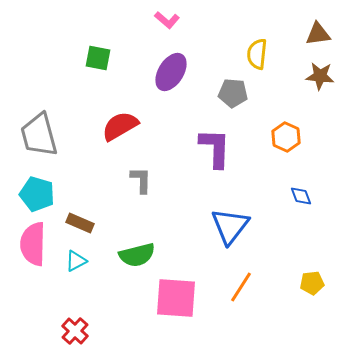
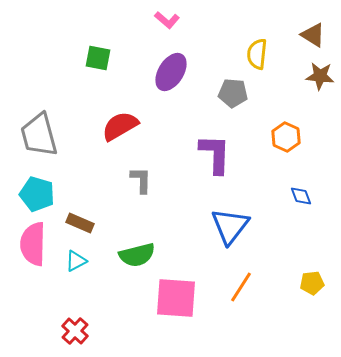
brown triangle: moved 5 px left, 1 px down; rotated 40 degrees clockwise
purple L-shape: moved 6 px down
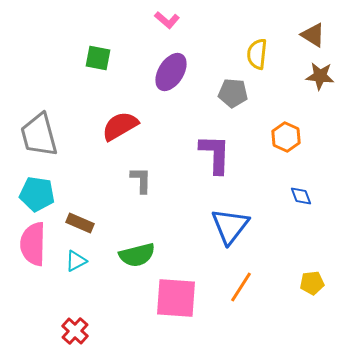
cyan pentagon: rotated 8 degrees counterclockwise
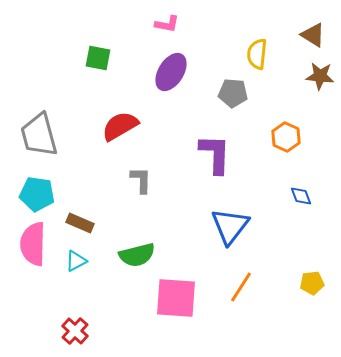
pink L-shape: moved 4 px down; rotated 30 degrees counterclockwise
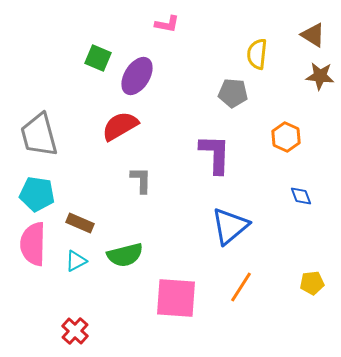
green square: rotated 12 degrees clockwise
purple ellipse: moved 34 px left, 4 px down
blue triangle: rotated 12 degrees clockwise
green semicircle: moved 12 px left
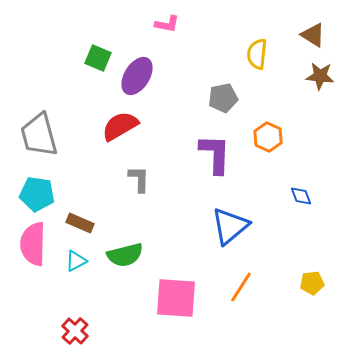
gray pentagon: moved 10 px left, 5 px down; rotated 16 degrees counterclockwise
orange hexagon: moved 18 px left
gray L-shape: moved 2 px left, 1 px up
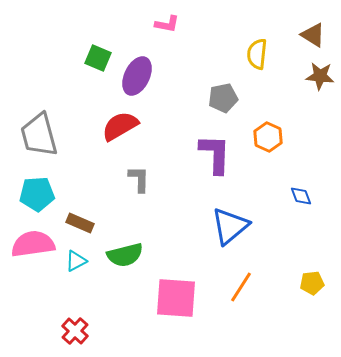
purple ellipse: rotated 6 degrees counterclockwise
cyan pentagon: rotated 12 degrees counterclockwise
pink semicircle: rotated 81 degrees clockwise
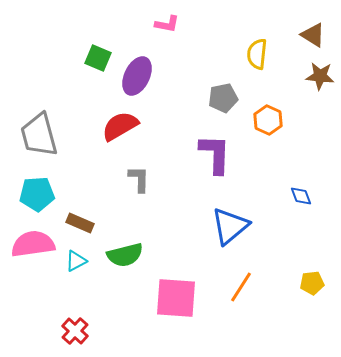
orange hexagon: moved 17 px up
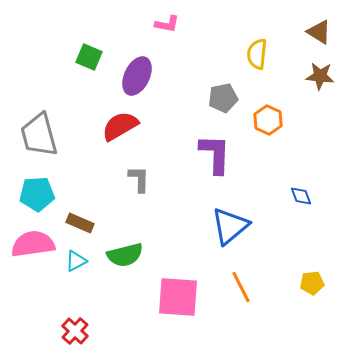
brown triangle: moved 6 px right, 3 px up
green square: moved 9 px left, 1 px up
orange line: rotated 60 degrees counterclockwise
pink square: moved 2 px right, 1 px up
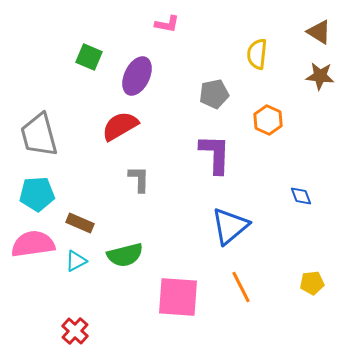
gray pentagon: moved 9 px left, 4 px up
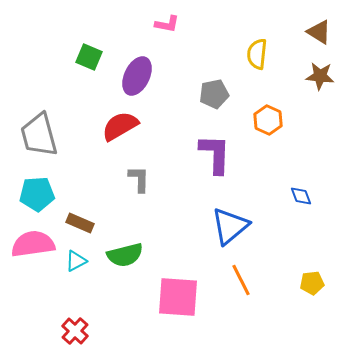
orange line: moved 7 px up
